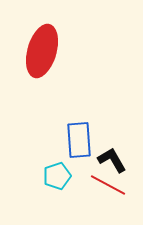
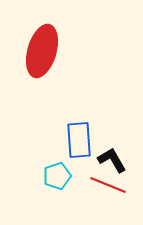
red line: rotated 6 degrees counterclockwise
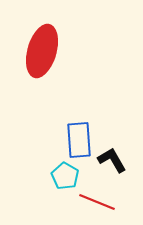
cyan pentagon: moved 8 px right; rotated 24 degrees counterclockwise
red line: moved 11 px left, 17 px down
